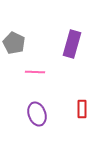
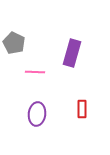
purple rectangle: moved 9 px down
purple ellipse: rotated 25 degrees clockwise
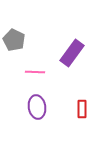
gray pentagon: moved 3 px up
purple rectangle: rotated 20 degrees clockwise
purple ellipse: moved 7 px up; rotated 15 degrees counterclockwise
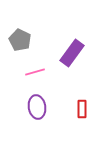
gray pentagon: moved 6 px right
pink line: rotated 18 degrees counterclockwise
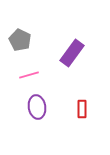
pink line: moved 6 px left, 3 px down
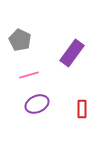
purple ellipse: moved 3 px up; rotated 75 degrees clockwise
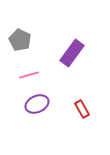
red rectangle: rotated 30 degrees counterclockwise
